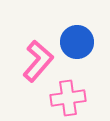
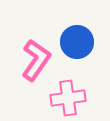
pink L-shape: moved 2 px left, 1 px up; rotated 6 degrees counterclockwise
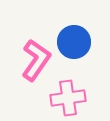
blue circle: moved 3 px left
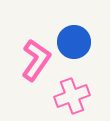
pink cross: moved 4 px right, 2 px up; rotated 12 degrees counterclockwise
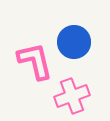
pink L-shape: moved 1 px left, 1 px down; rotated 48 degrees counterclockwise
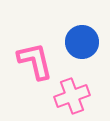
blue circle: moved 8 px right
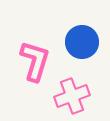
pink L-shape: rotated 30 degrees clockwise
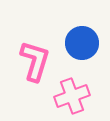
blue circle: moved 1 px down
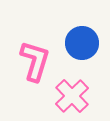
pink cross: rotated 24 degrees counterclockwise
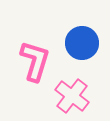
pink cross: rotated 8 degrees counterclockwise
